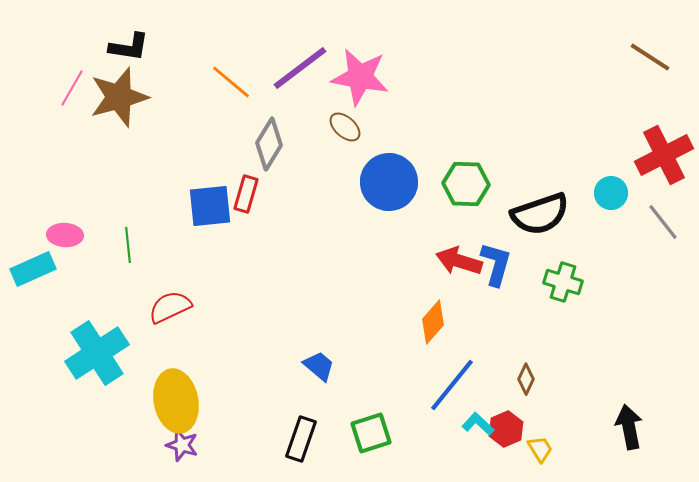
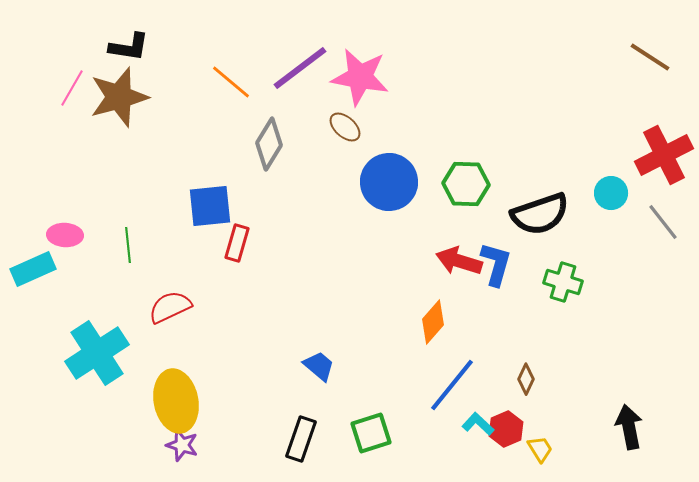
red rectangle: moved 9 px left, 49 px down
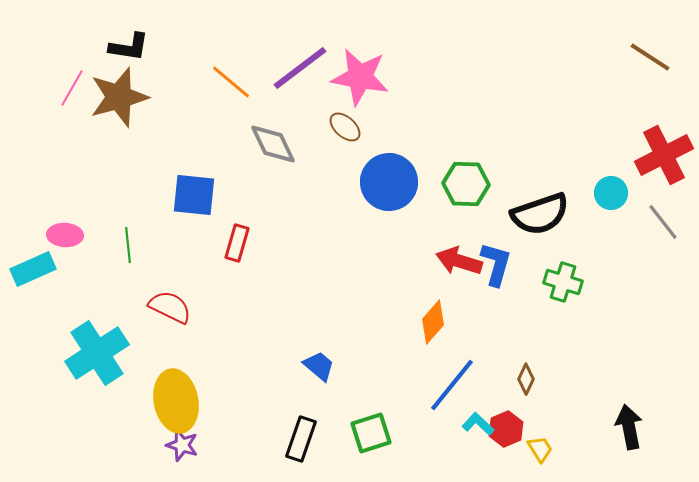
gray diamond: moved 4 px right; rotated 57 degrees counterclockwise
blue square: moved 16 px left, 11 px up; rotated 12 degrees clockwise
red semicircle: rotated 51 degrees clockwise
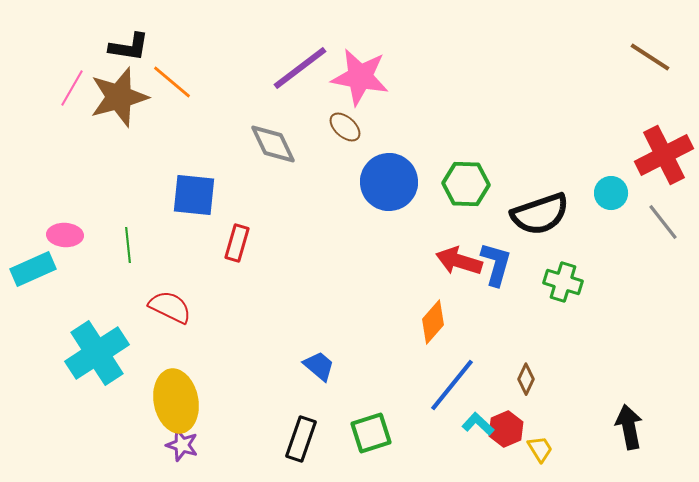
orange line: moved 59 px left
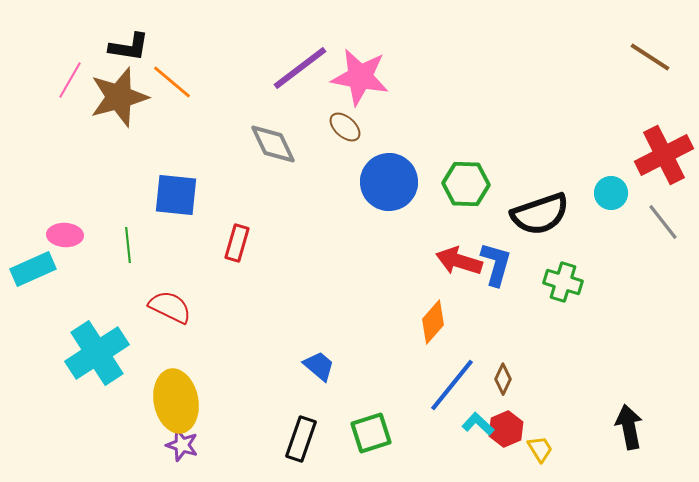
pink line: moved 2 px left, 8 px up
blue square: moved 18 px left
brown diamond: moved 23 px left
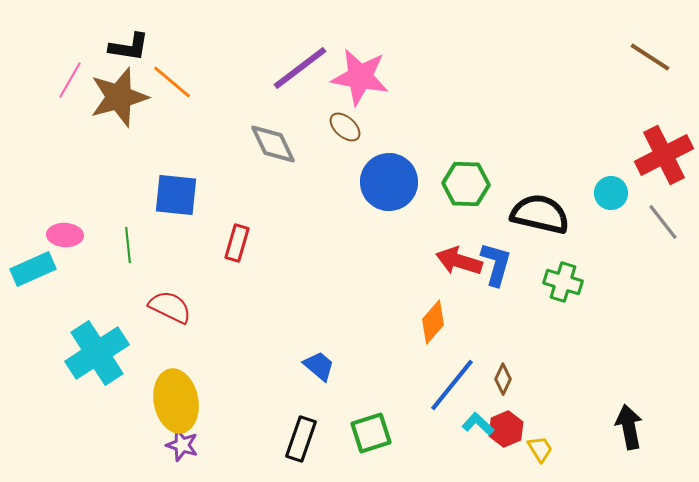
black semicircle: rotated 148 degrees counterclockwise
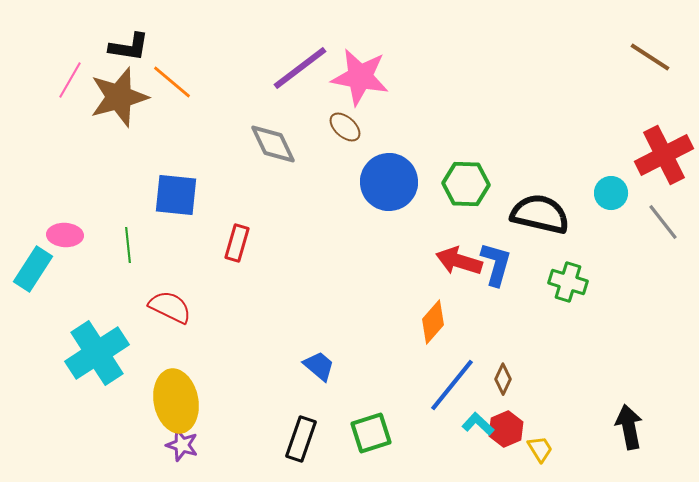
cyan rectangle: rotated 33 degrees counterclockwise
green cross: moved 5 px right
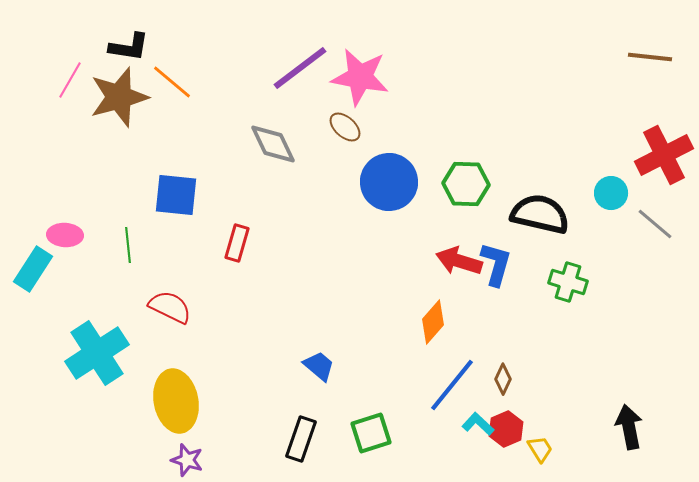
brown line: rotated 27 degrees counterclockwise
gray line: moved 8 px left, 2 px down; rotated 12 degrees counterclockwise
purple star: moved 5 px right, 15 px down
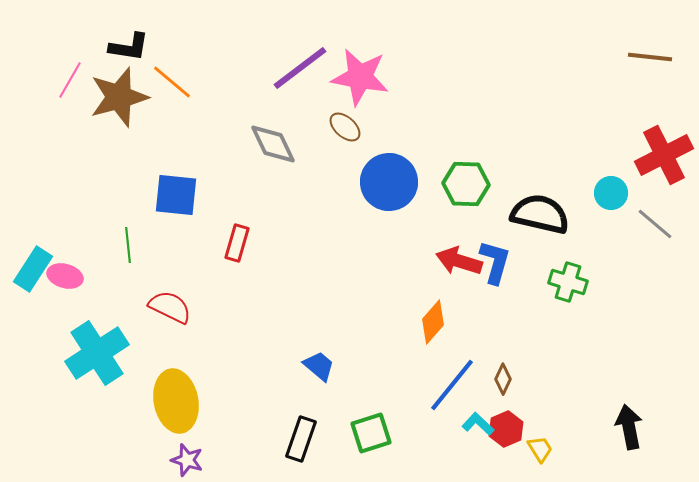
pink ellipse: moved 41 px down; rotated 12 degrees clockwise
blue L-shape: moved 1 px left, 2 px up
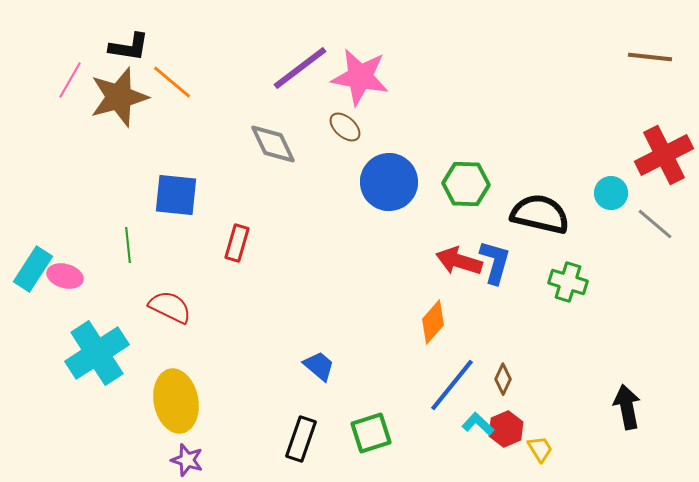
black arrow: moved 2 px left, 20 px up
